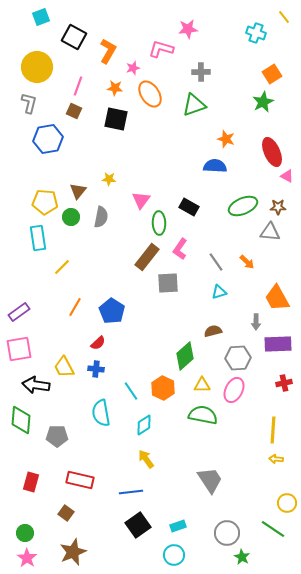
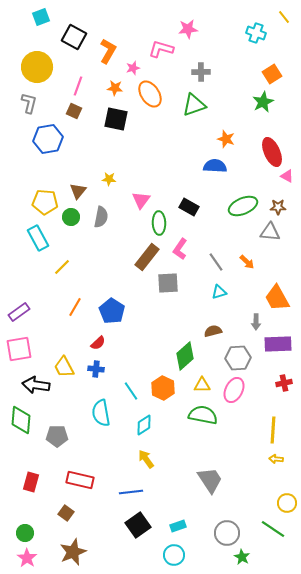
cyan rectangle at (38, 238): rotated 20 degrees counterclockwise
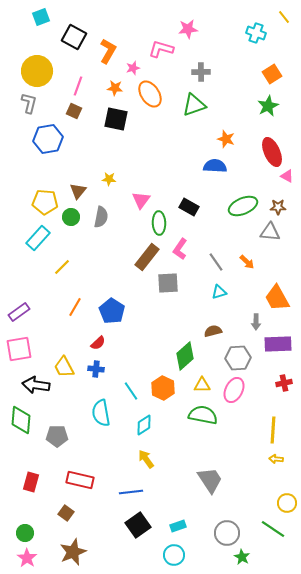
yellow circle at (37, 67): moved 4 px down
green star at (263, 102): moved 5 px right, 4 px down
cyan rectangle at (38, 238): rotated 70 degrees clockwise
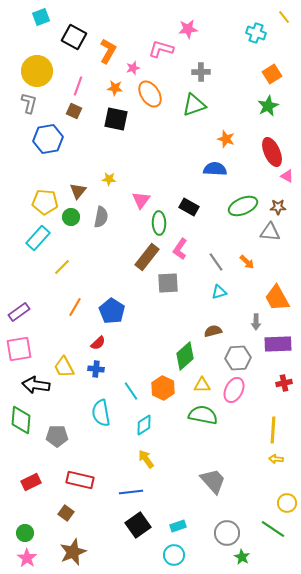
blue semicircle at (215, 166): moved 3 px down
gray trapezoid at (210, 480): moved 3 px right, 1 px down; rotated 8 degrees counterclockwise
red rectangle at (31, 482): rotated 48 degrees clockwise
